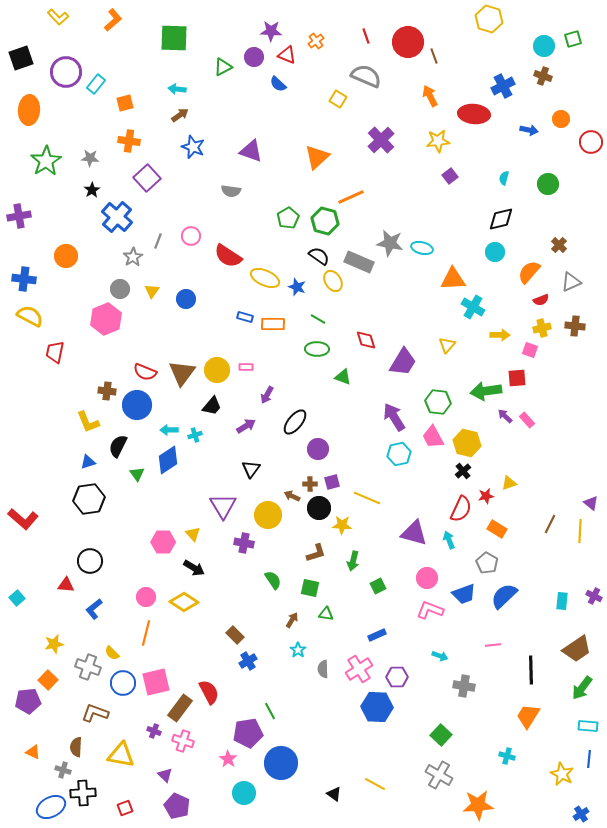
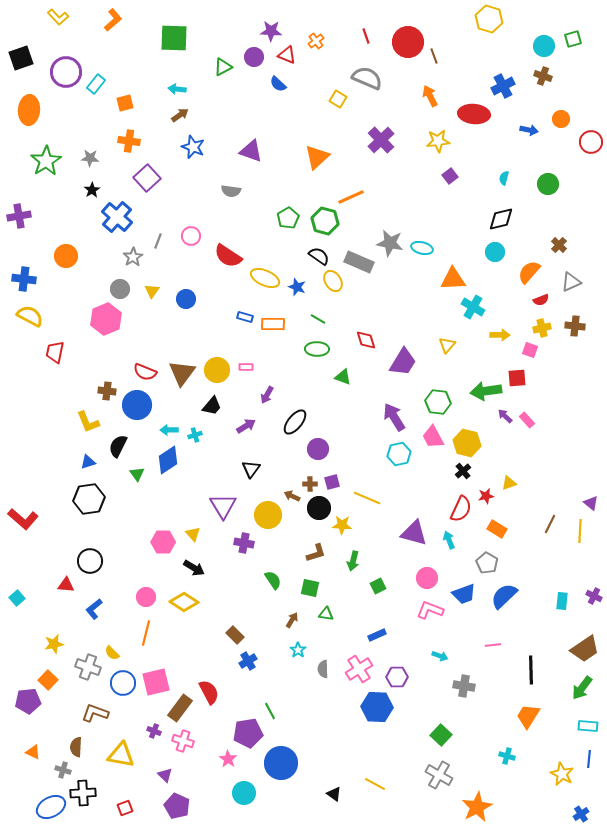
gray semicircle at (366, 76): moved 1 px right, 2 px down
brown trapezoid at (577, 649): moved 8 px right
orange star at (478, 805): moved 1 px left, 2 px down; rotated 24 degrees counterclockwise
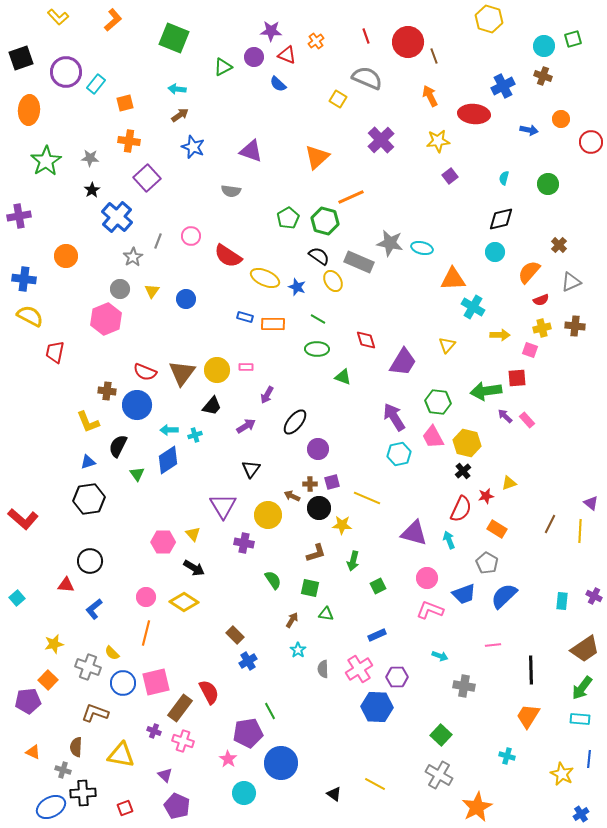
green square at (174, 38): rotated 20 degrees clockwise
cyan rectangle at (588, 726): moved 8 px left, 7 px up
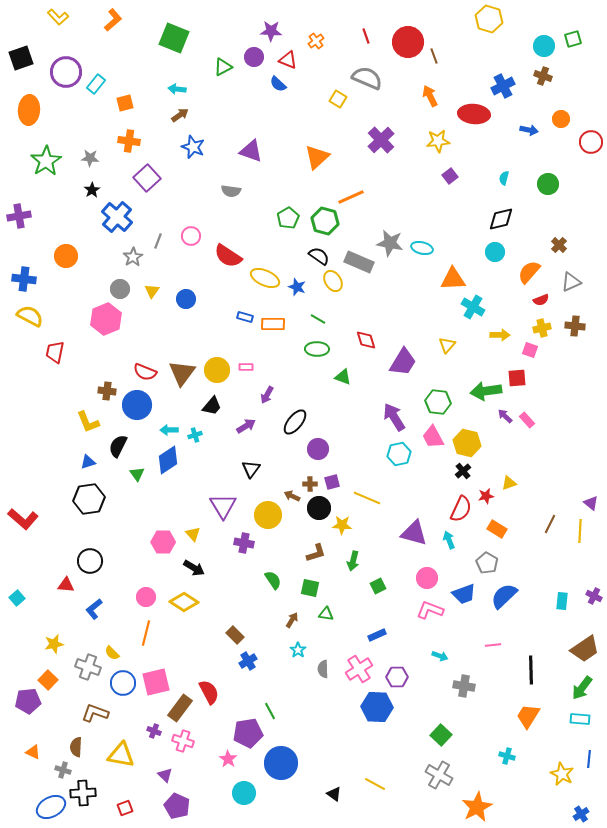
red triangle at (287, 55): moved 1 px right, 5 px down
